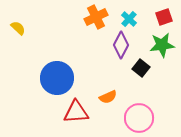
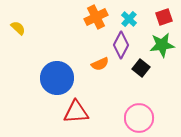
orange semicircle: moved 8 px left, 33 px up
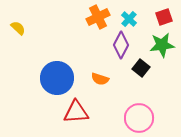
orange cross: moved 2 px right
orange semicircle: moved 15 px down; rotated 42 degrees clockwise
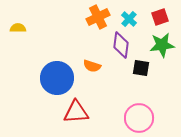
red square: moved 4 px left
yellow semicircle: rotated 42 degrees counterclockwise
purple diamond: rotated 20 degrees counterclockwise
black square: rotated 30 degrees counterclockwise
orange semicircle: moved 8 px left, 13 px up
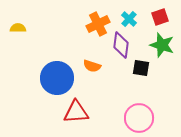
orange cross: moved 7 px down
green star: rotated 25 degrees clockwise
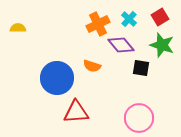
red square: rotated 12 degrees counterclockwise
purple diamond: rotated 48 degrees counterclockwise
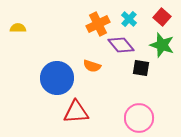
red square: moved 2 px right; rotated 18 degrees counterclockwise
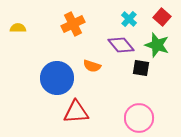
orange cross: moved 25 px left
green star: moved 5 px left
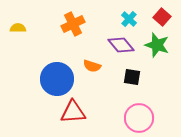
black square: moved 9 px left, 9 px down
blue circle: moved 1 px down
red triangle: moved 3 px left
